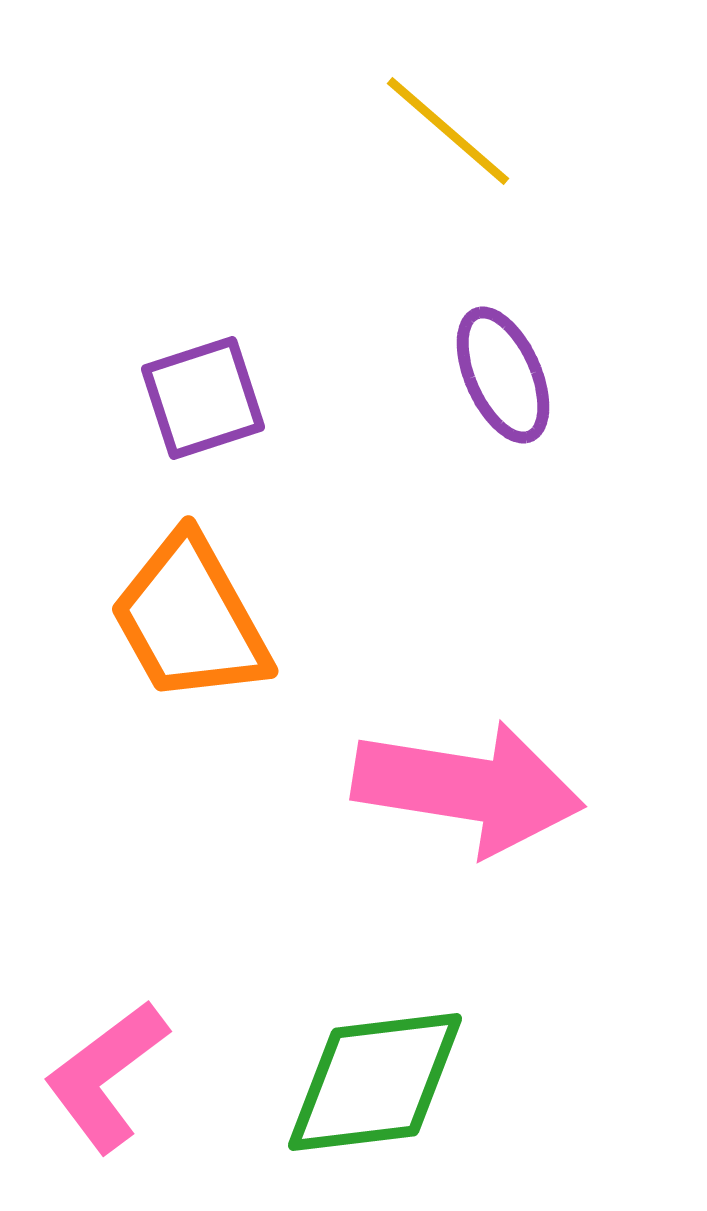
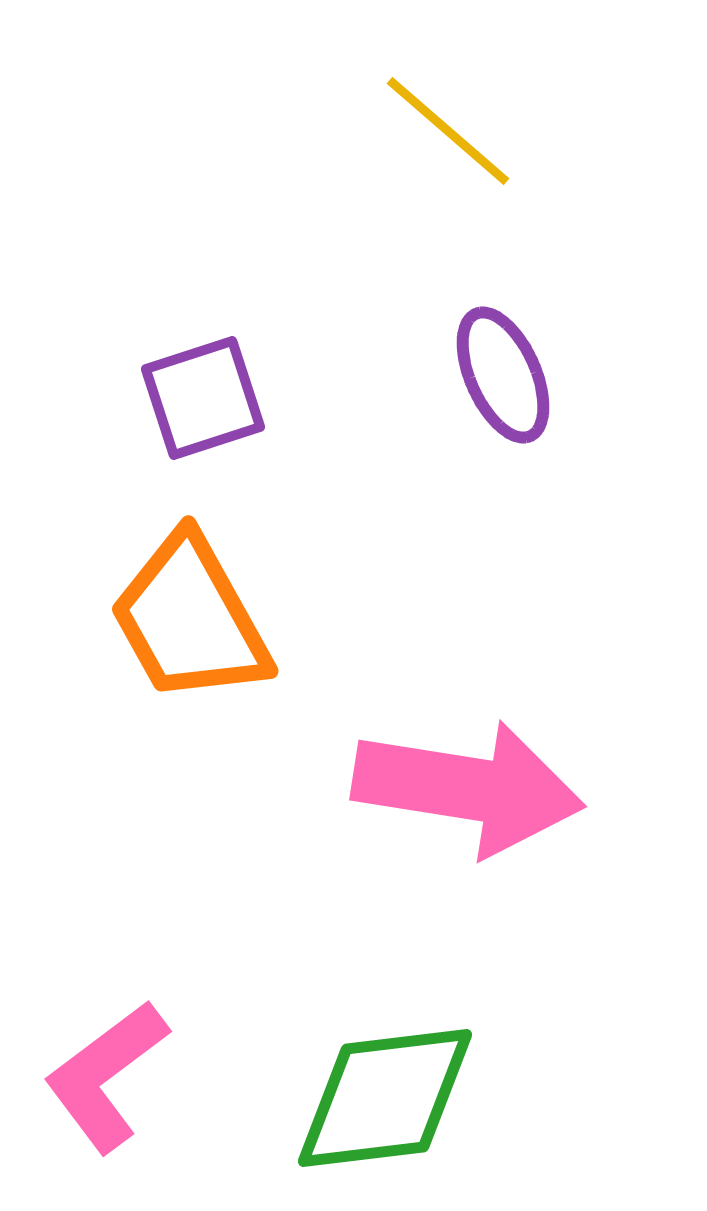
green diamond: moved 10 px right, 16 px down
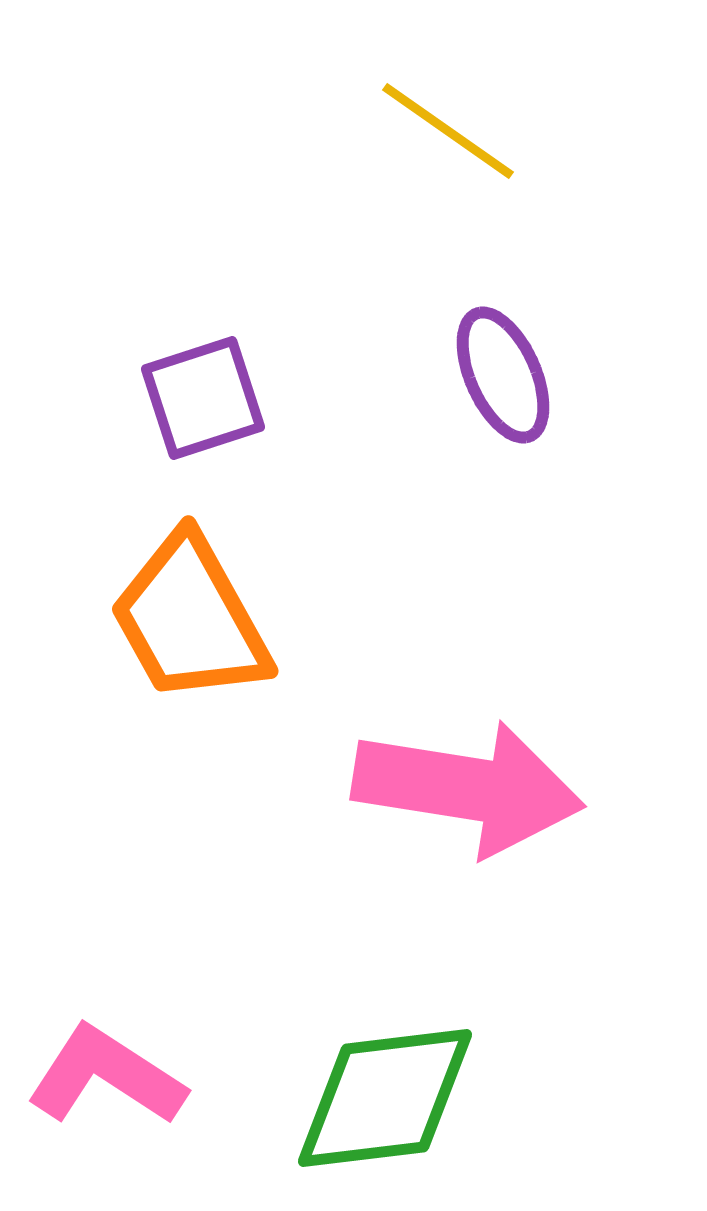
yellow line: rotated 6 degrees counterclockwise
pink L-shape: rotated 70 degrees clockwise
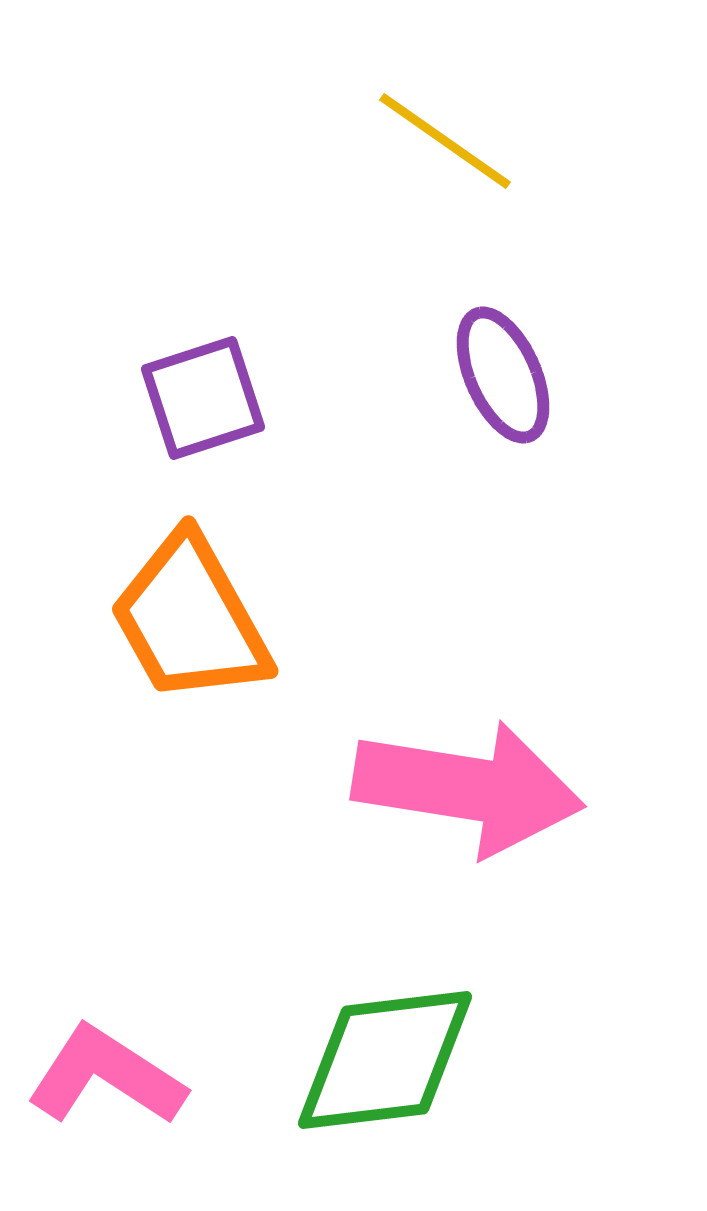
yellow line: moved 3 px left, 10 px down
green diamond: moved 38 px up
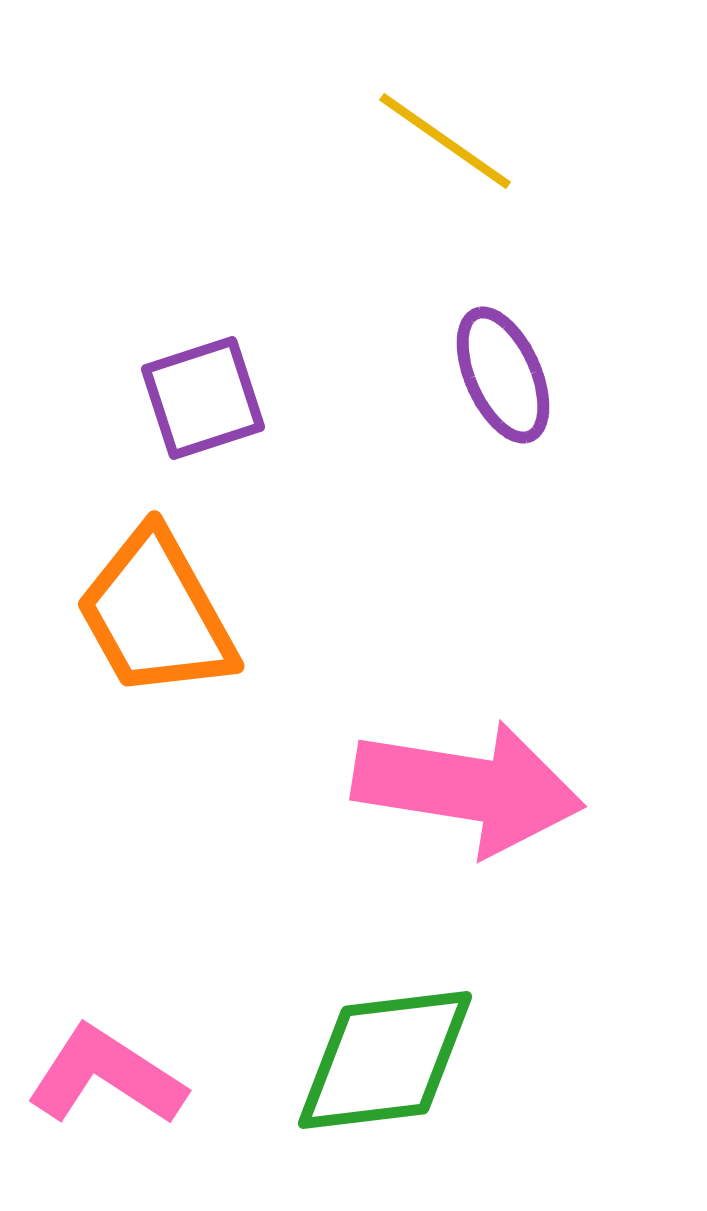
orange trapezoid: moved 34 px left, 5 px up
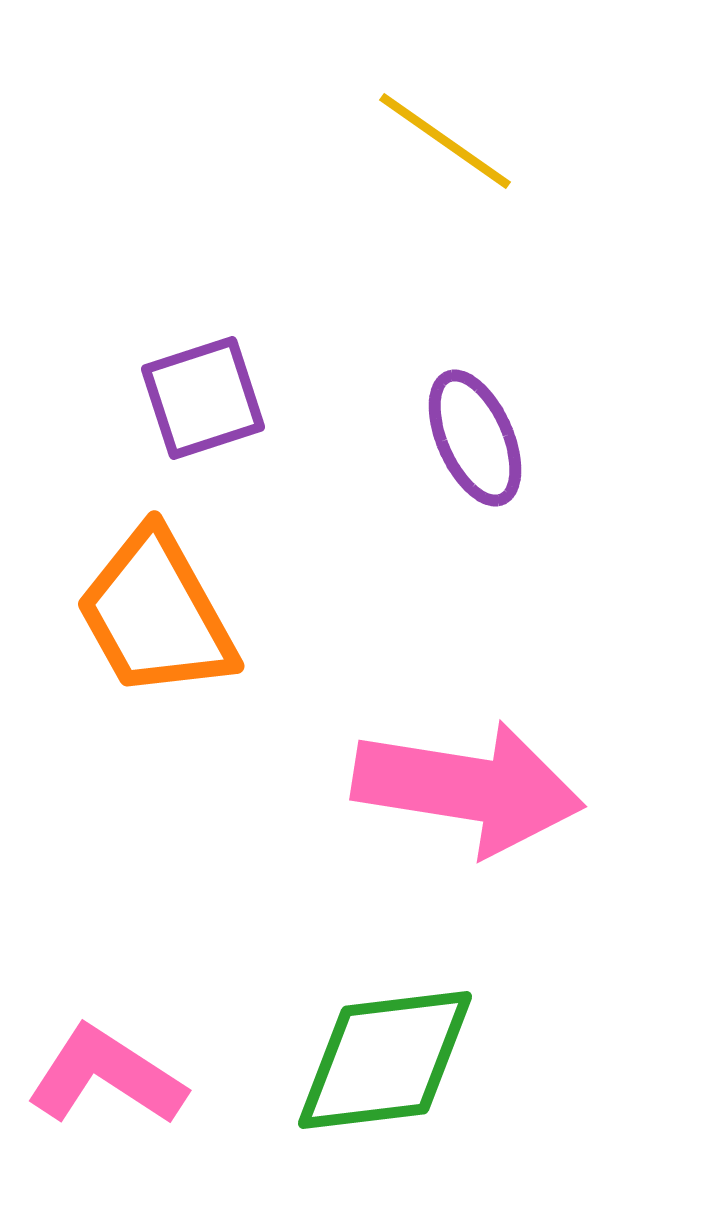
purple ellipse: moved 28 px left, 63 px down
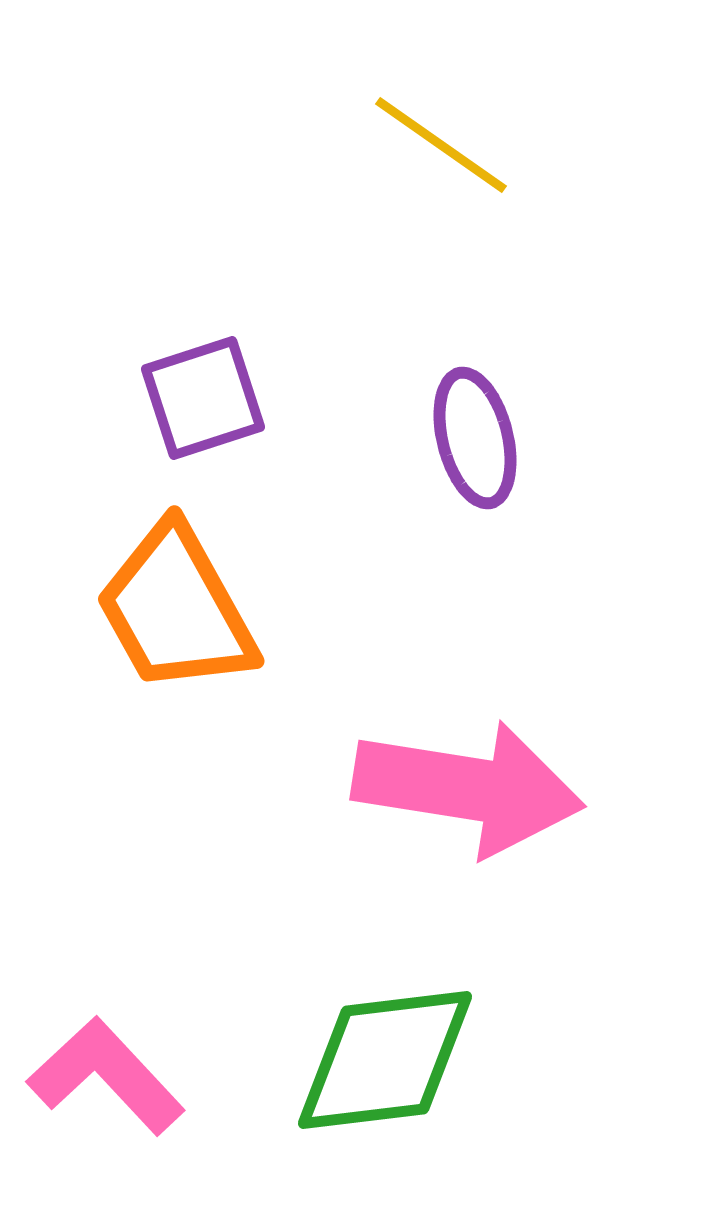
yellow line: moved 4 px left, 4 px down
purple ellipse: rotated 10 degrees clockwise
orange trapezoid: moved 20 px right, 5 px up
pink L-shape: rotated 14 degrees clockwise
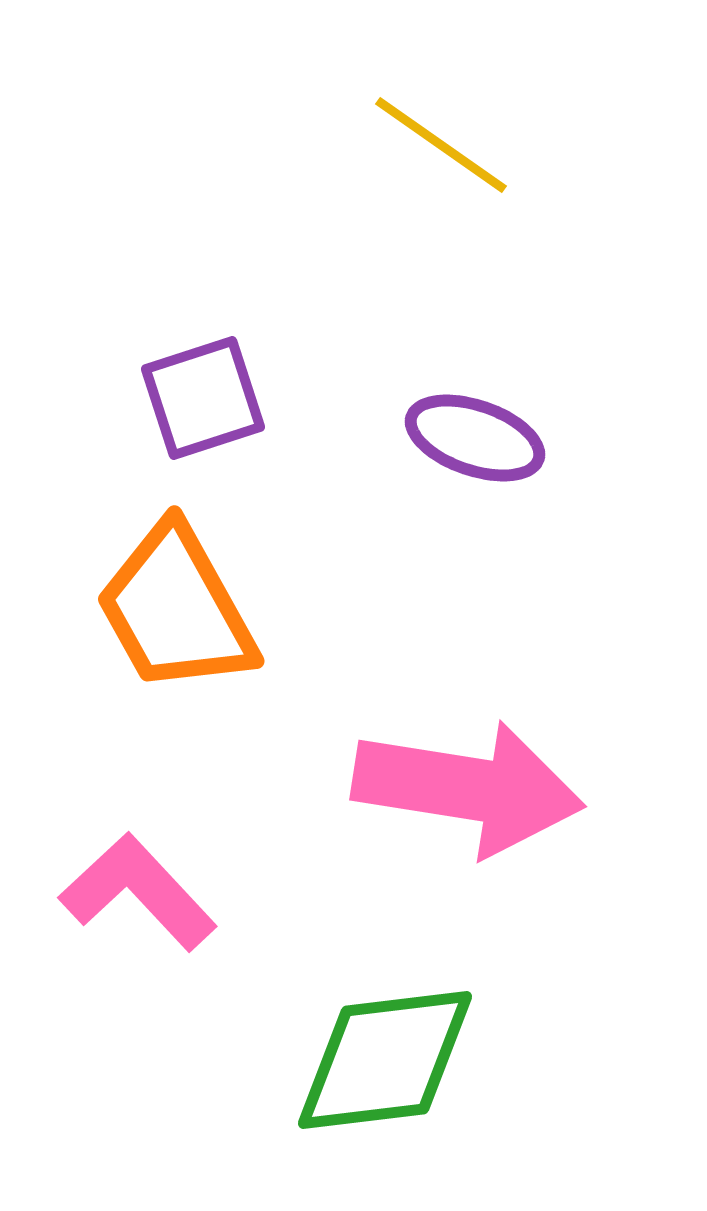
purple ellipse: rotated 57 degrees counterclockwise
pink L-shape: moved 32 px right, 184 px up
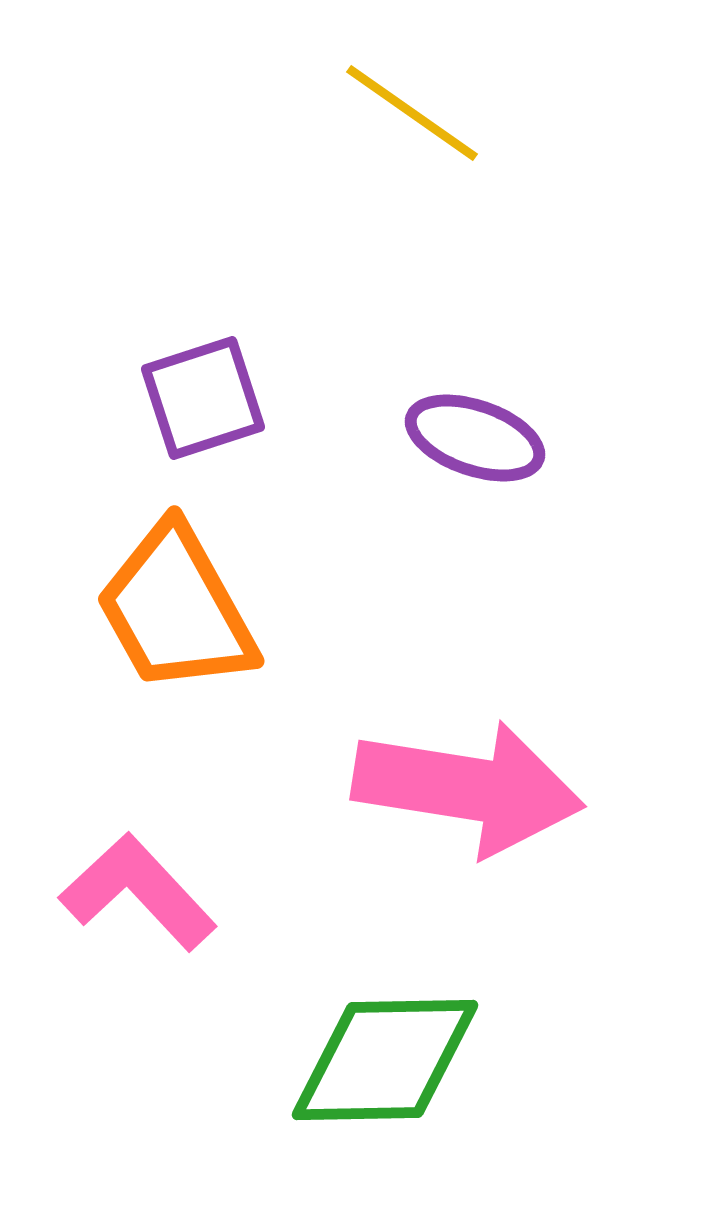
yellow line: moved 29 px left, 32 px up
green diamond: rotated 6 degrees clockwise
